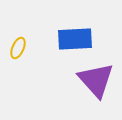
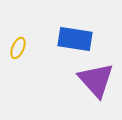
blue rectangle: rotated 12 degrees clockwise
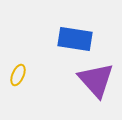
yellow ellipse: moved 27 px down
